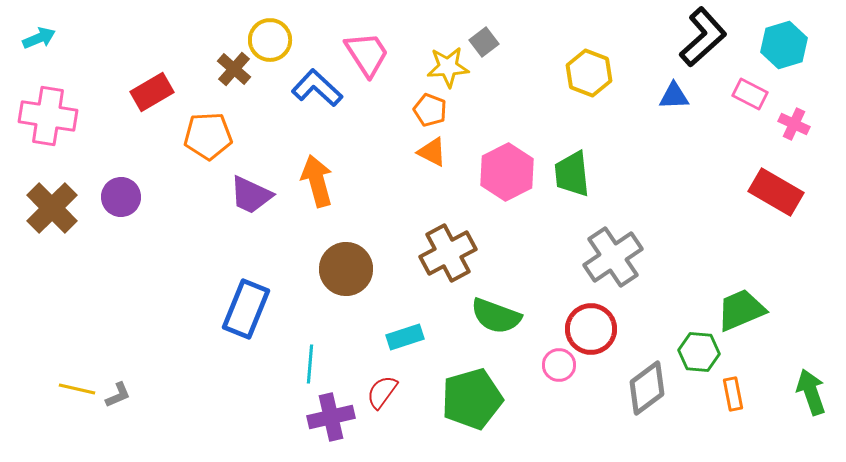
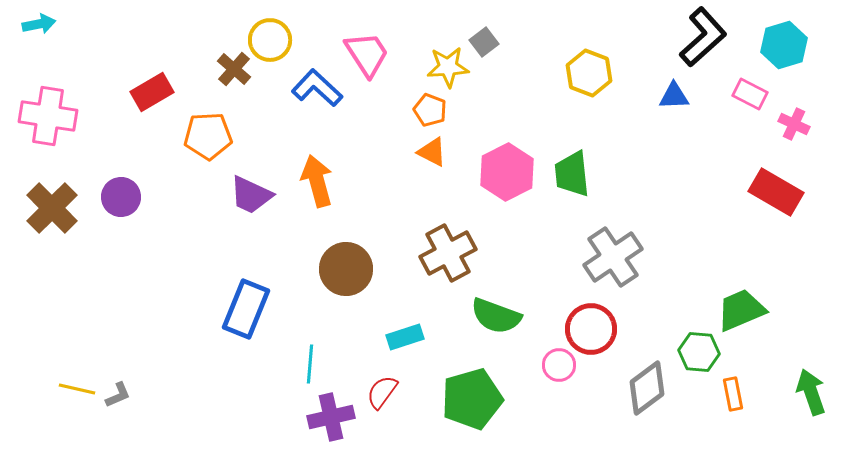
cyan arrow at (39, 38): moved 14 px up; rotated 12 degrees clockwise
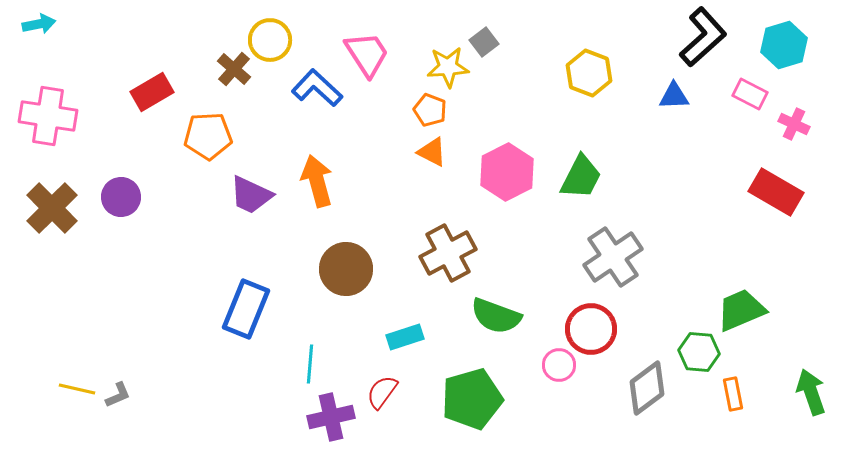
green trapezoid at (572, 174): moved 9 px right, 3 px down; rotated 147 degrees counterclockwise
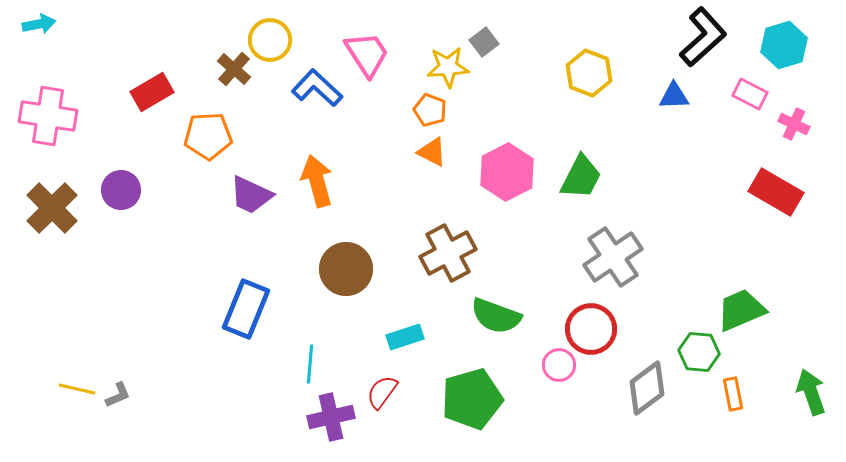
purple circle at (121, 197): moved 7 px up
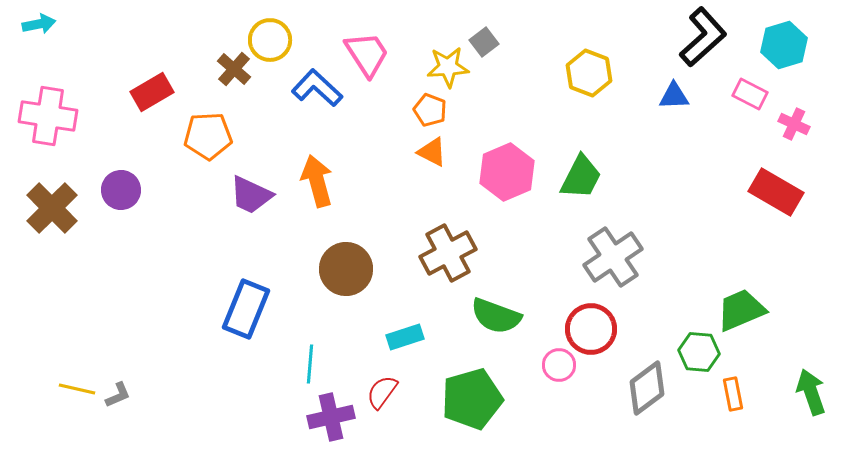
pink hexagon at (507, 172): rotated 4 degrees clockwise
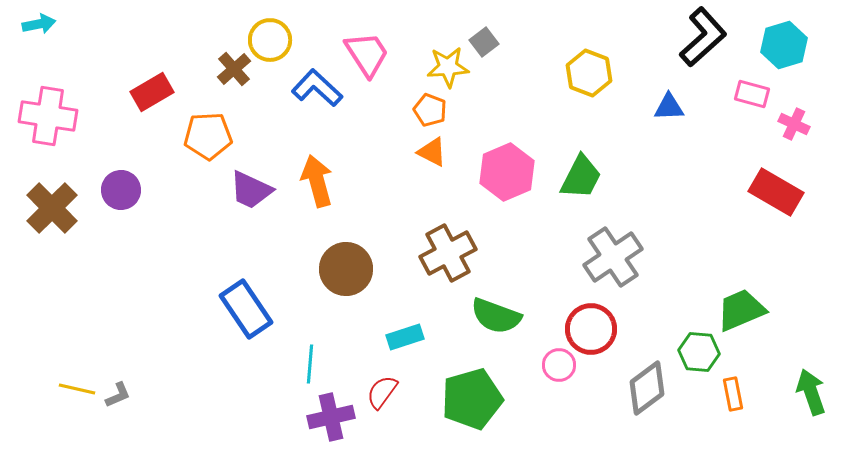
brown cross at (234, 69): rotated 8 degrees clockwise
pink rectangle at (750, 94): moved 2 px right; rotated 12 degrees counterclockwise
blue triangle at (674, 96): moved 5 px left, 11 px down
purple trapezoid at (251, 195): moved 5 px up
blue rectangle at (246, 309): rotated 56 degrees counterclockwise
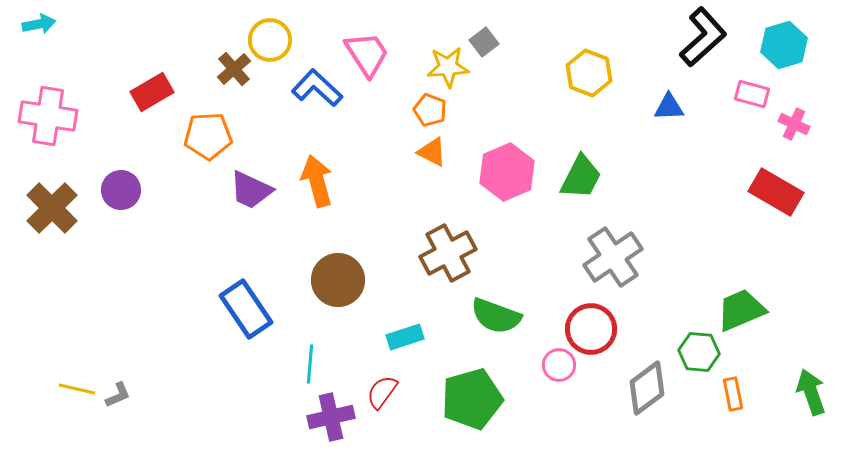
brown circle at (346, 269): moved 8 px left, 11 px down
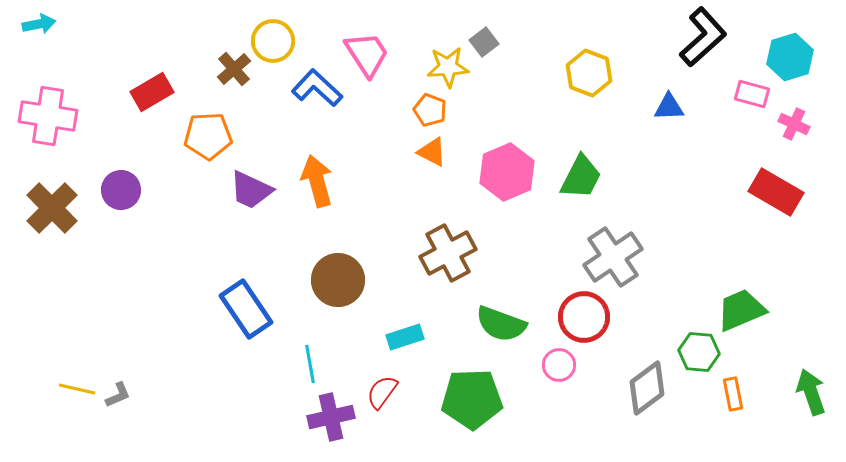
yellow circle at (270, 40): moved 3 px right, 1 px down
cyan hexagon at (784, 45): moved 6 px right, 12 px down
green semicircle at (496, 316): moved 5 px right, 8 px down
red circle at (591, 329): moved 7 px left, 12 px up
cyan line at (310, 364): rotated 15 degrees counterclockwise
green pentagon at (472, 399): rotated 14 degrees clockwise
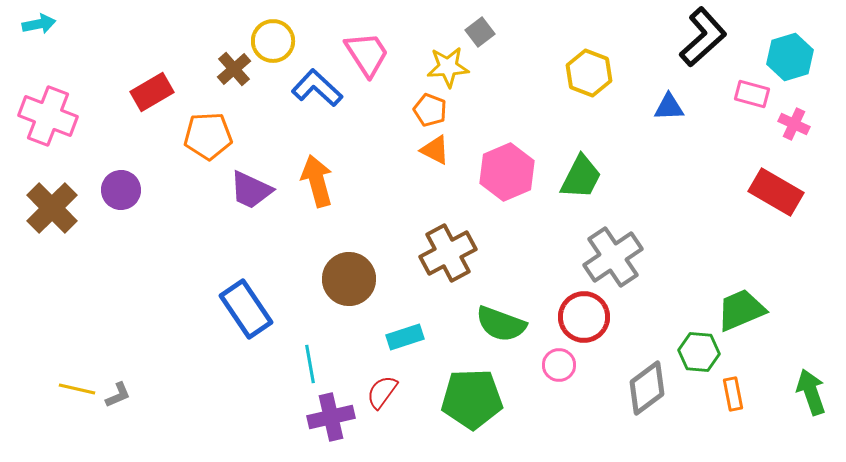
gray square at (484, 42): moved 4 px left, 10 px up
pink cross at (48, 116): rotated 12 degrees clockwise
orange triangle at (432, 152): moved 3 px right, 2 px up
brown circle at (338, 280): moved 11 px right, 1 px up
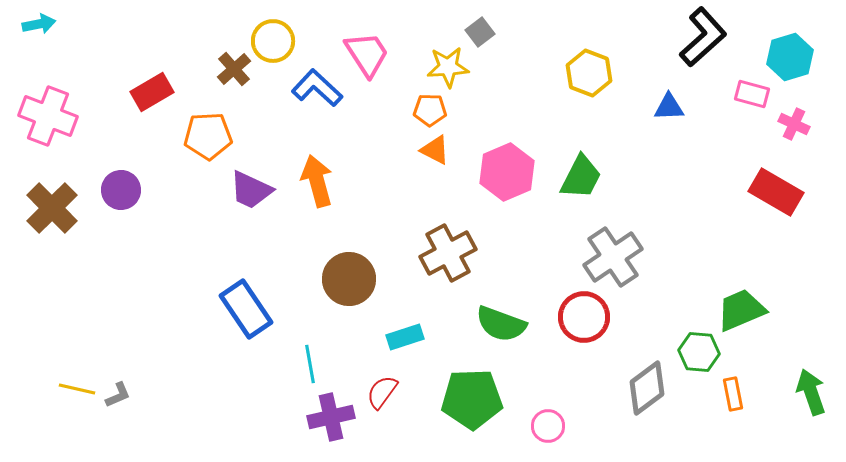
orange pentagon at (430, 110): rotated 20 degrees counterclockwise
pink circle at (559, 365): moved 11 px left, 61 px down
